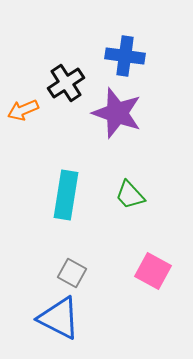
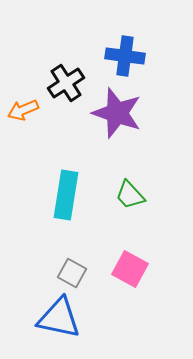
pink square: moved 23 px left, 2 px up
blue triangle: rotated 15 degrees counterclockwise
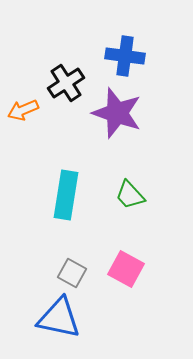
pink square: moved 4 px left
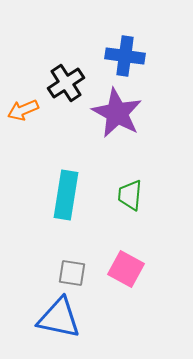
purple star: rotated 9 degrees clockwise
green trapezoid: rotated 48 degrees clockwise
gray square: rotated 20 degrees counterclockwise
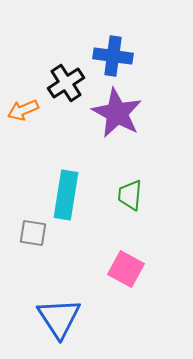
blue cross: moved 12 px left
gray square: moved 39 px left, 40 px up
blue triangle: rotated 45 degrees clockwise
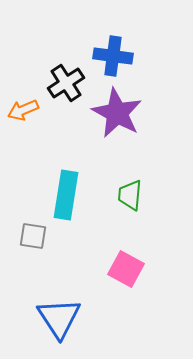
gray square: moved 3 px down
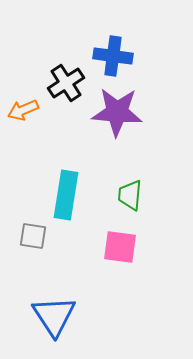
purple star: moved 1 px up; rotated 24 degrees counterclockwise
pink square: moved 6 px left, 22 px up; rotated 21 degrees counterclockwise
blue triangle: moved 5 px left, 2 px up
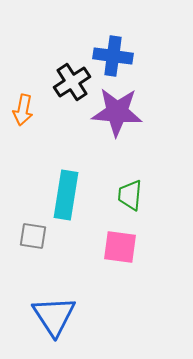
black cross: moved 6 px right, 1 px up
orange arrow: rotated 56 degrees counterclockwise
